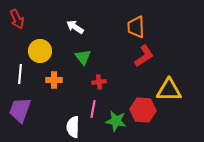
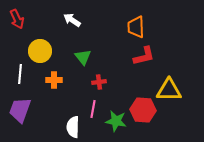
white arrow: moved 3 px left, 7 px up
red L-shape: rotated 20 degrees clockwise
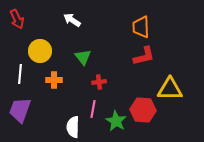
orange trapezoid: moved 5 px right
yellow triangle: moved 1 px right, 1 px up
green star: rotated 20 degrees clockwise
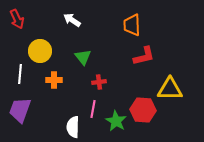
orange trapezoid: moved 9 px left, 2 px up
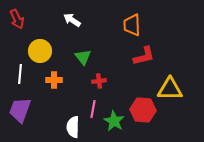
red cross: moved 1 px up
green star: moved 2 px left
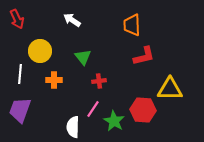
pink line: rotated 24 degrees clockwise
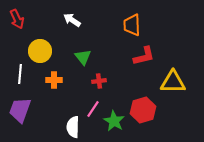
yellow triangle: moved 3 px right, 7 px up
red hexagon: rotated 20 degrees counterclockwise
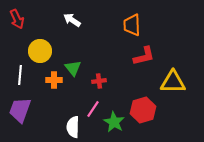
green triangle: moved 10 px left, 11 px down
white line: moved 1 px down
green star: moved 1 px down
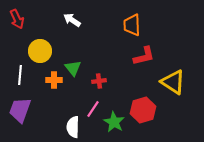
yellow triangle: rotated 32 degrees clockwise
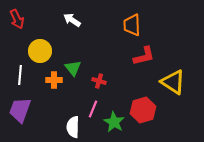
red cross: rotated 24 degrees clockwise
pink line: rotated 12 degrees counterclockwise
